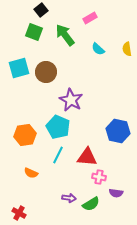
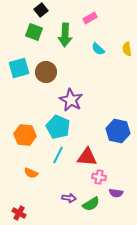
green arrow: rotated 140 degrees counterclockwise
orange hexagon: rotated 15 degrees clockwise
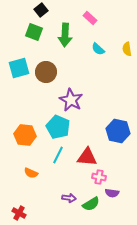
pink rectangle: rotated 72 degrees clockwise
purple semicircle: moved 4 px left
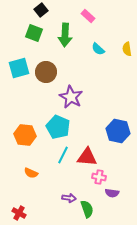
pink rectangle: moved 2 px left, 2 px up
green square: moved 1 px down
purple star: moved 3 px up
cyan line: moved 5 px right
green semicircle: moved 4 px left, 5 px down; rotated 78 degrees counterclockwise
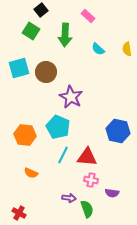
green square: moved 3 px left, 2 px up; rotated 12 degrees clockwise
pink cross: moved 8 px left, 3 px down
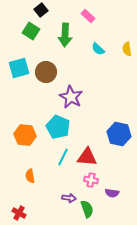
blue hexagon: moved 1 px right, 3 px down
cyan line: moved 2 px down
orange semicircle: moved 1 px left, 3 px down; rotated 56 degrees clockwise
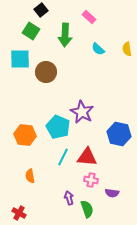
pink rectangle: moved 1 px right, 1 px down
cyan square: moved 1 px right, 9 px up; rotated 15 degrees clockwise
purple star: moved 11 px right, 15 px down
purple arrow: rotated 112 degrees counterclockwise
